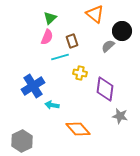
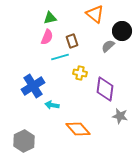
green triangle: rotated 32 degrees clockwise
gray hexagon: moved 2 px right
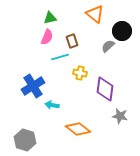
orange diamond: rotated 10 degrees counterclockwise
gray hexagon: moved 1 px right, 1 px up; rotated 15 degrees counterclockwise
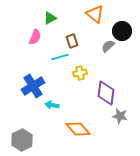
green triangle: rotated 16 degrees counterclockwise
pink semicircle: moved 12 px left
yellow cross: rotated 24 degrees counterclockwise
purple diamond: moved 1 px right, 4 px down
orange diamond: rotated 10 degrees clockwise
gray hexagon: moved 3 px left; rotated 15 degrees clockwise
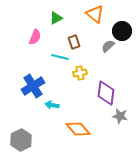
green triangle: moved 6 px right
brown rectangle: moved 2 px right, 1 px down
cyan line: rotated 30 degrees clockwise
gray hexagon: moved 1 px left
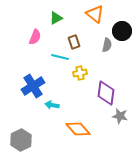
gray semicircle: moved 1 px left, 1 px up; rotated 144 degrees clockwise
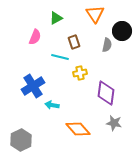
orange triangle: rotated 18 degrees clockwise
gray star: moved 6 px left, 7 px down
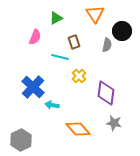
yellow cross: moved 1 px left, 3 px down; rotated 32 degrees counterclockwise
blue cross: moved 1 px down; rotated 15 degrees counterclockwise
